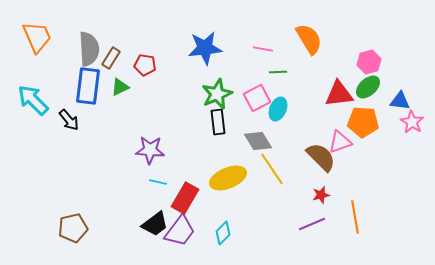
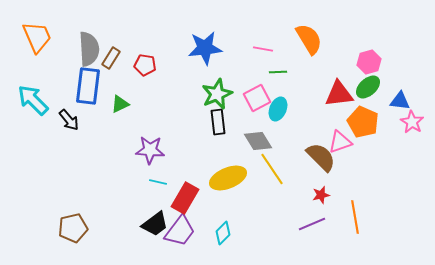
green triangle: moved 17 px down
orange pentagon: rotated 20 degrees clockwise
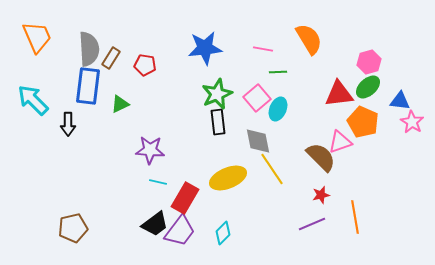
pink square: rotated 12 degrees counterclockwise
black arrow: moved 1 px left, 4 px down; rotated 40 degrees clockwise
gray diamond: rotated 20 degrees clockwise
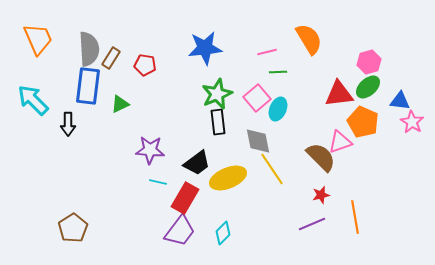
orange trapezoid: moved 1 px right, 2 px down
pink line: moved 4 px right, 3 px down; rotated 24 degrees counterclockwise
black trapezoid: moved 42 px right, 61 px up
brown pentagon: rotated 20 degrees counterclockwise
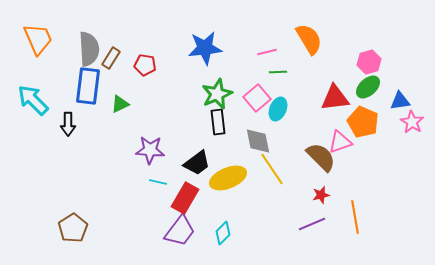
red triangle: moved 4 px left, 4 px down
blue triangle: rotated 15 degrees counterclockwise
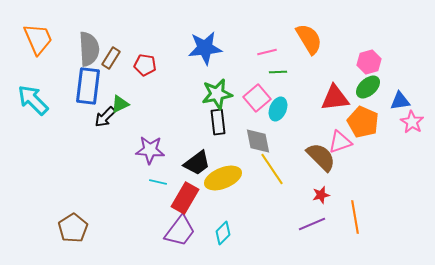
green star: rotated 12 degrees clockwise
black arrow: moved 37 px right, 7 px up; rotated 45 degrees clockwise
yellow ellipse: moved 5 px left
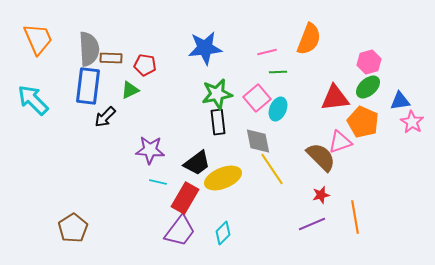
orange semicircle: rotated 52 degrees clockwise
brown rectangle: rotated 60 degrees clockwise
green triangle: moved 10 px right, 14 px up
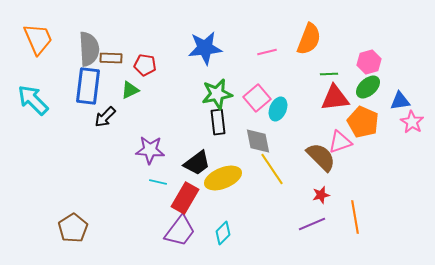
green line: moved 51 px right, 2 px down
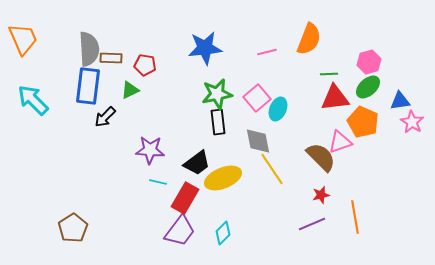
orange trapezoid: moved 15 px left
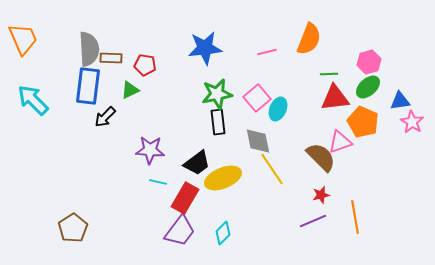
purple line: moved 1 px right, 3 px up
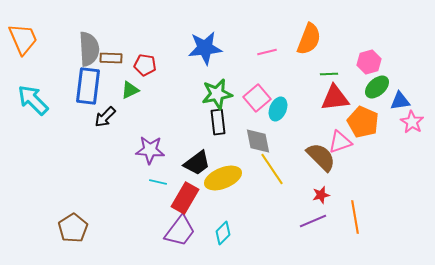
green ellipse: moved 9 px right
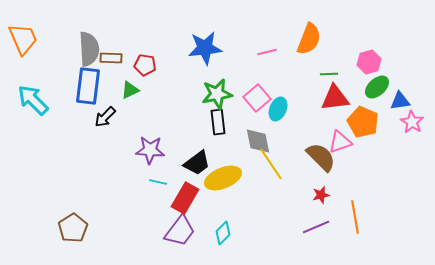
yellow line: moved 1 px left, 5 px up
purple line: moved 3 px right, 6 px down
